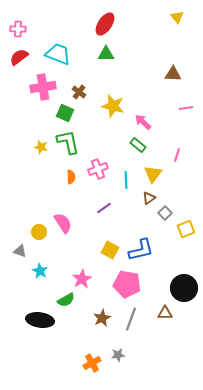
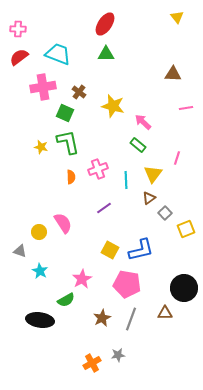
pink line at (177, 155): moved 3 px down
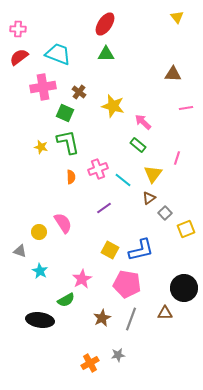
cyan line at (126, 180): moved 3 px left; rotated 48 degrees counterclockwise
orange cross at (92, 363): moved 2 px left
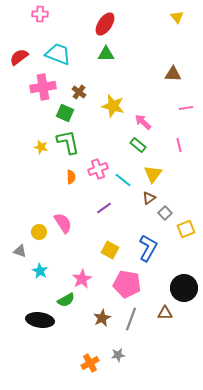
pink cross at (18, 29): moved 22 px right, 15 px up
pink line at (177, 158): moved 2 px right, 13 px up; rotated 32 degrees counterclockwise
blue L-shape at (141, 250): moved 7 px right, 2 px up; rotated 48 degrees counterclockwise
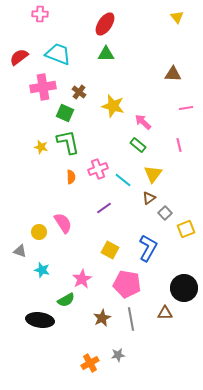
cyan star at (40, 271): moved 2 px right, 1 px up; rotated 14 degrees counterclockwise
gray line at (131, 319): rotated 30 degrees counterclockwise
